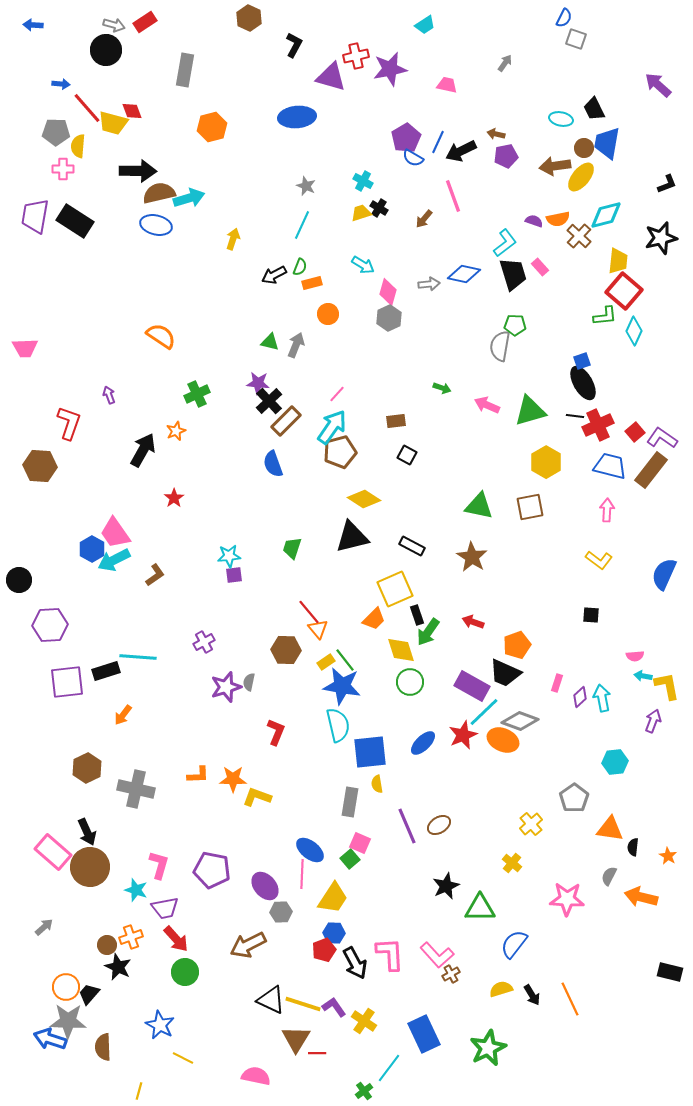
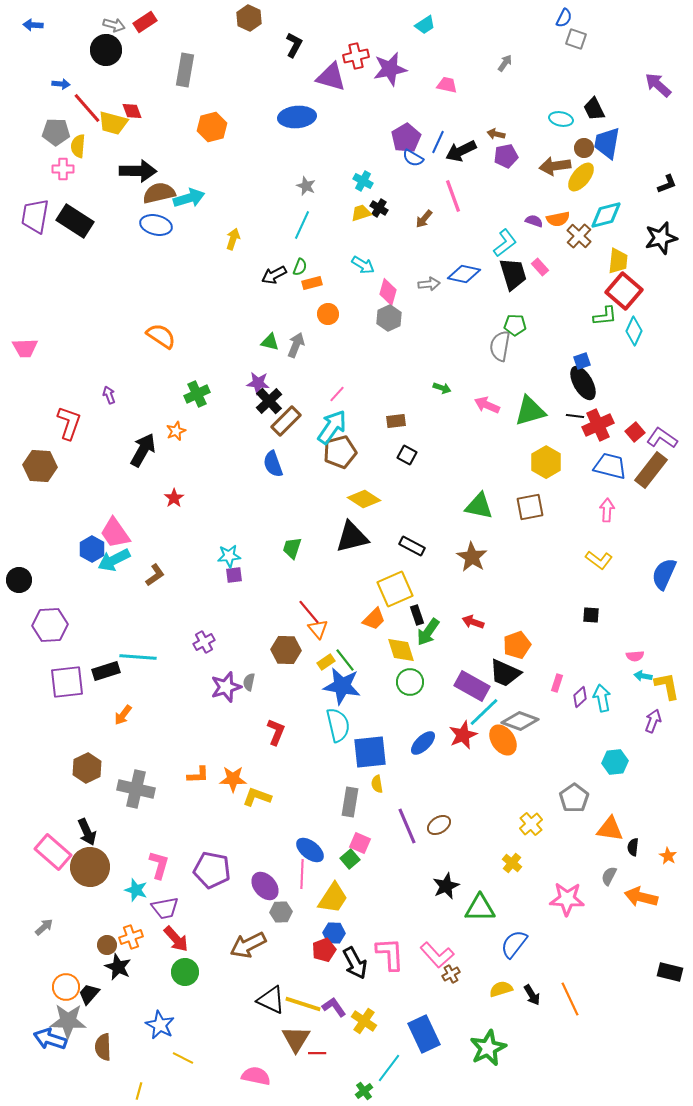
orange ellipse at (503, 740): rotated 32 degrees clockwise
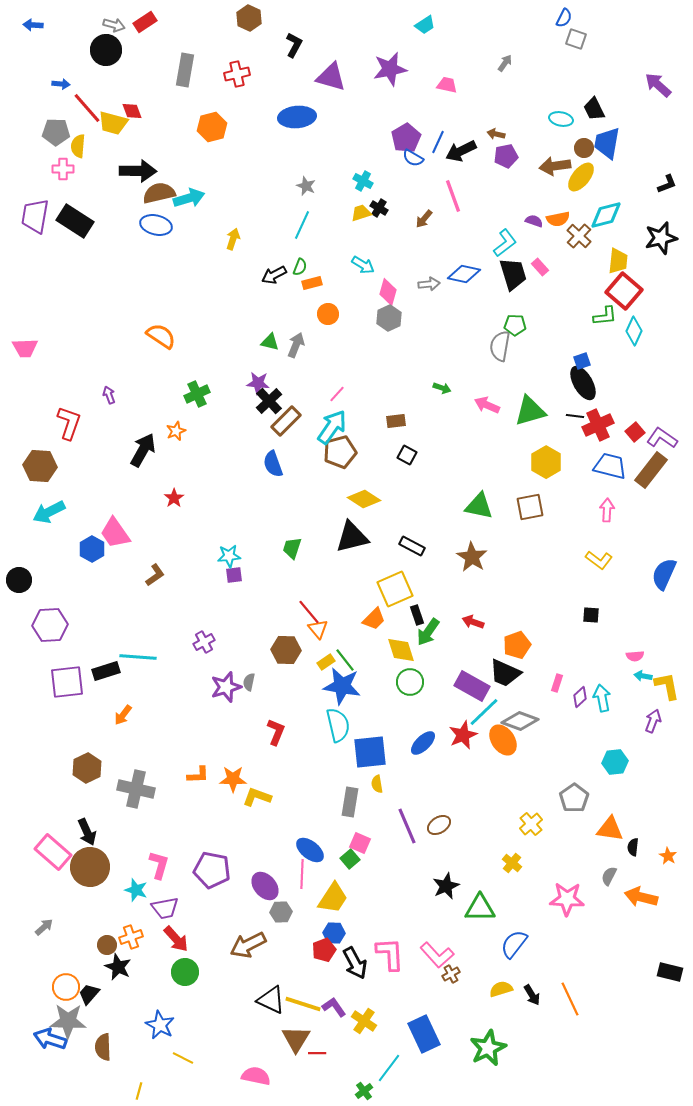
red cross at (356, 56): moved 119 px left, 18 px down
cyan arrow at (114, 560): moved 65 px left, 48 px up
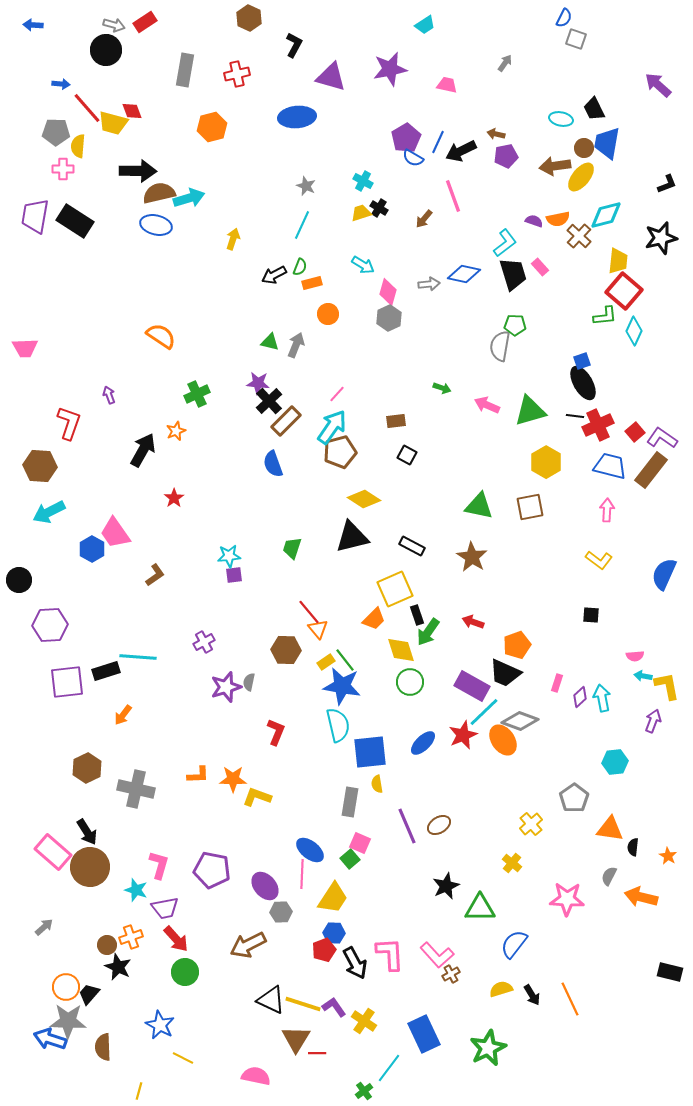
black arrow at (87, 832): rotated 8 degrees counterclockwise
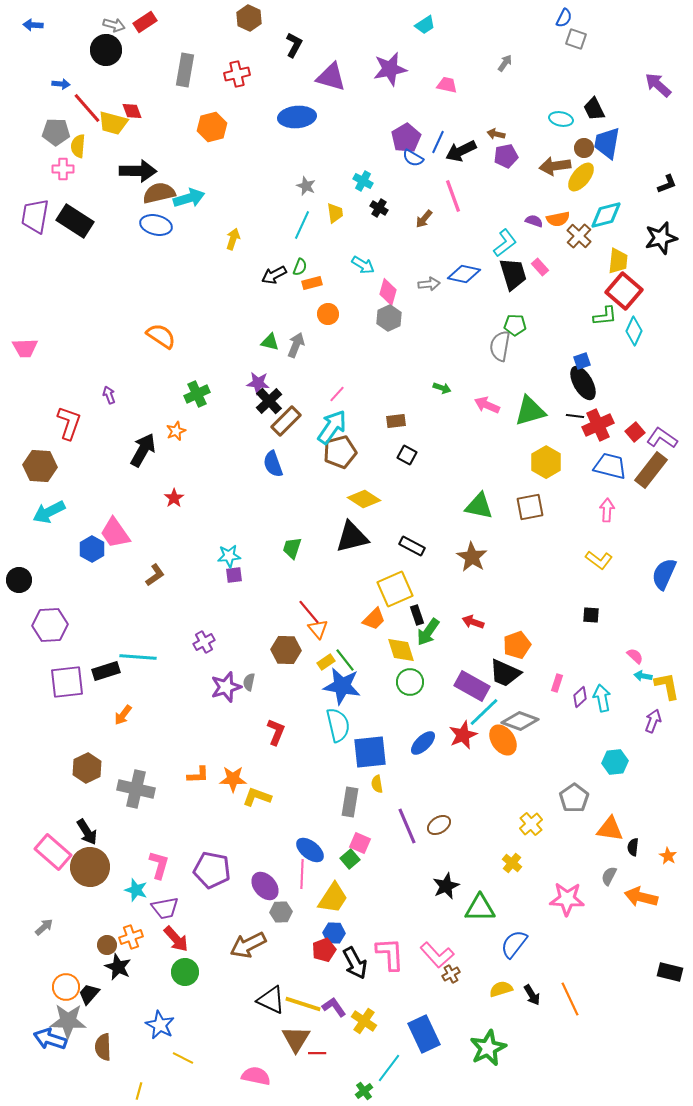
yellow trapezoid at (361, 213): moved 26 px left; rotated 100 degrees clockwise
pink semicircle at (635, 656): rotated 132 degrees counterclockwise
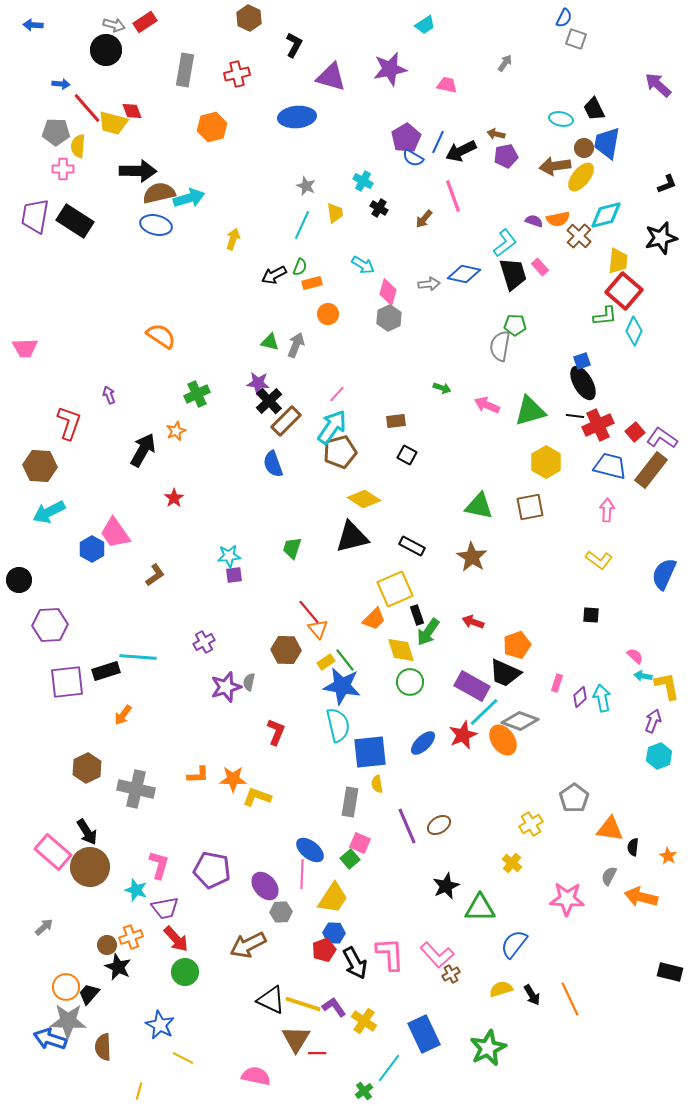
cyan hexagon at (615, 762): moved 44 px right, 6 px up; rotated 15 degrees counterclockwise
yellow cross at (531, 824): rotated 10 degrees clockwise
